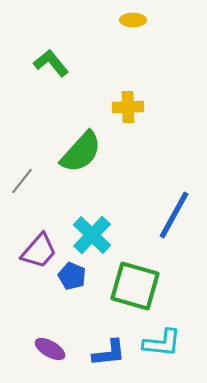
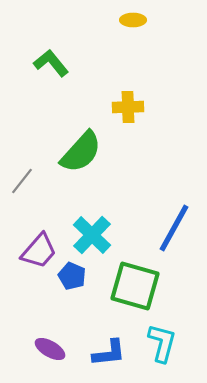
blue line: moved 13 px down
cyan L-shape: rotated 81 degrees counterclockwise
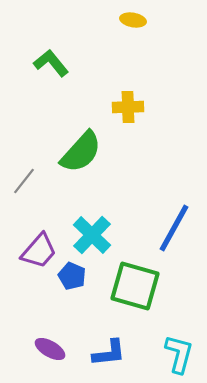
yellow ellipse: rotated 10 degrees clockwise
gray line: moved 2 px right
cyan L-shape: moved 17 px right, 11 px down
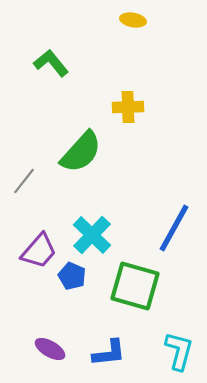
cyan L-shape: moved 3 px up
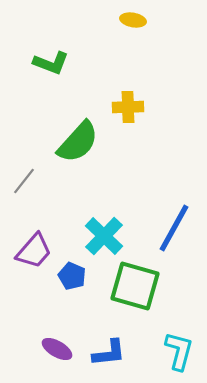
green L-shape: rotated 150 degrees clockwise
green semicircle: moved 3 px left, 10 px up
cyan cross: moved 12 px right, 1 px down
purple trapezoid: moved 5 px left
purple ellipse: moved 7 px right
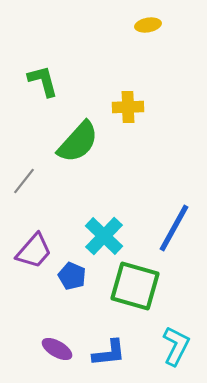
yellow ellipse: moved 15 px right, 5 px down; rotated 20 degrees counterclockwise
green L-shape: moved 8 px left, 18 px down; rotated 126 degrees counterclockwise
cyan L-shape: moved 3 px left, 5 px up; rotated 12 degrees clockwise
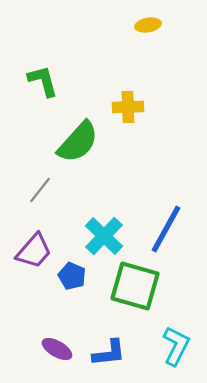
gray line: moved 16 px right, 9 px down
blue line: moved 8 px left, 1 px down
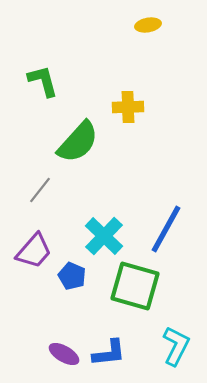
purple ellipse: moved 7 px right, 5 px down
